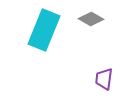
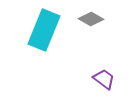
purple trapezoid: rotated 120 degrees clockwise
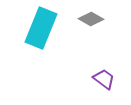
cyan rectangle: moved 3 px left, 2 px up
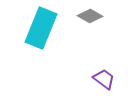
gray diamond: moved 1 px left, 3 px up
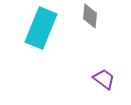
gray diamond: rotated 65 degrees clockwise
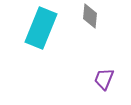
purple trapezoid: rotated 105 degrees counterclockwise
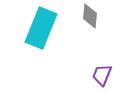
purple trapezoid: moved 2 px left, 4 px up
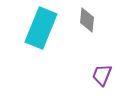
gray diamond: moved 3 px left, 4 px down
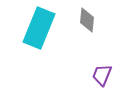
cyan rectangle: moved 2 px left
